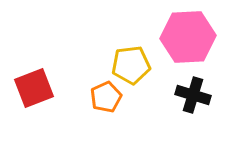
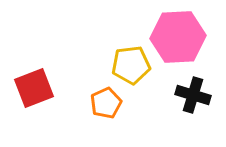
pink hexagon: moved 10 px left
orange pentagon: moved 6 px down
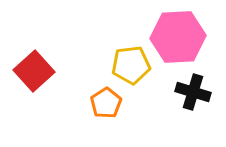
red square: moved 17 px up; rotated 21 degrees counterclockwise
black cross: moved 3 px up
orange pentagon: rotated 8 degrees counterclockwise
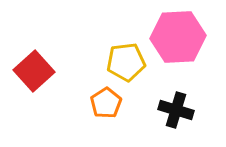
yellow pentagon: moved 5 px left, 3 px up
black cross: moved 17 px left, 18 px down
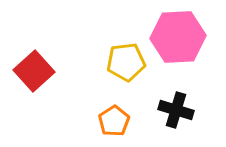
orange pentagon: moved 8 px right, 18 px down
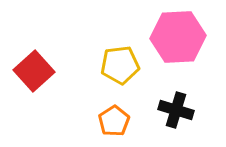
yellow pentagon: moved 6 px left, 3 px down
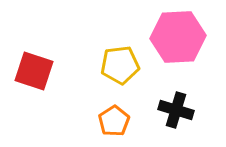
red square: rotated 30 degrees counterclockwise
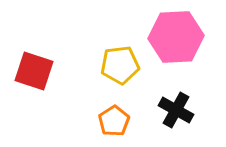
pink hexagon: moved 2 px left
black cross: rotated 12 degrees clockwise
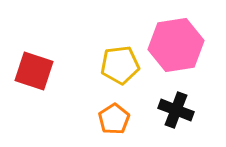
pink hexagon: moved 8 px down; rotated 6 degrees counterclockwise
black cross: rotated 8 degrees counterclockwise
orange pentagon: moved 2 px up
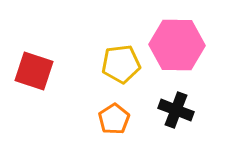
pink hexagon: moved 1 px right; rotated 10 degrees clockwise
yellow pentagon: moved 1 px right, 1 px up
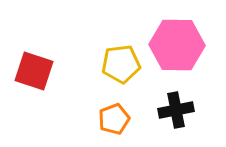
black cross: rotated 32 degrees counterclockwise
orange pentagon: rotated 12 degrees clockwise
